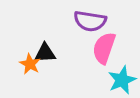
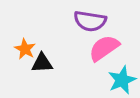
pink semicircle: rotated 36 degrees clockwise
black triangle: moved 3 px left, 10 px down
orange star: moved 5 px left, 15 px up
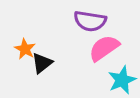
black triangle: rotated 35 degrees counterclockwise
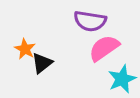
cyan star: moved 1 px up
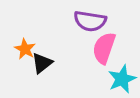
pink semicircle: rotated 36 degrees counterclockwise
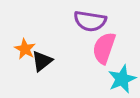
black triangle: moved 2 px up
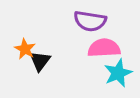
pink semicircle: rotated 68 degrees clockwise
black triangle: moved 2 px left; rotated 15 degrees counterclockwise
cyan star: moved 4 px left, 6 px up
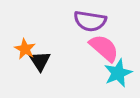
pink semicircle: rotated 44 degrees clockwise
black triangle: rotated 10 degrees counterclockwise
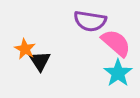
pink semicircle: moved 12 px right, 5 px up
cyan star: rotated 12 degrees counterclockwise
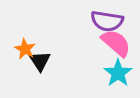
purple semicircle: moved 17 px right
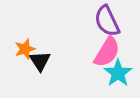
purple semicircle: rotated 56 degrees clockwise
pink semicircle: moved 9 px left, 9 px down; rotated 80 degrees clockwise
orange star: rotated 25 degrees clockwise
